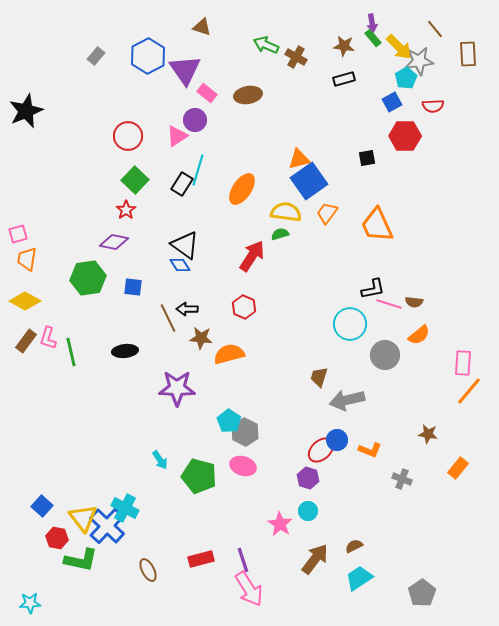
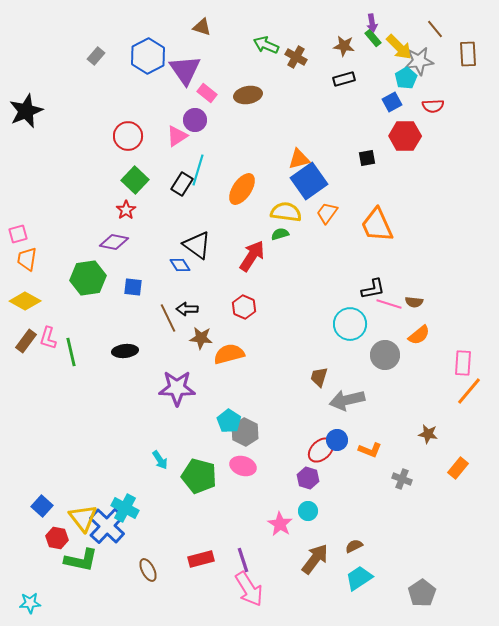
black triangle at (185, 245): moved 12 px right
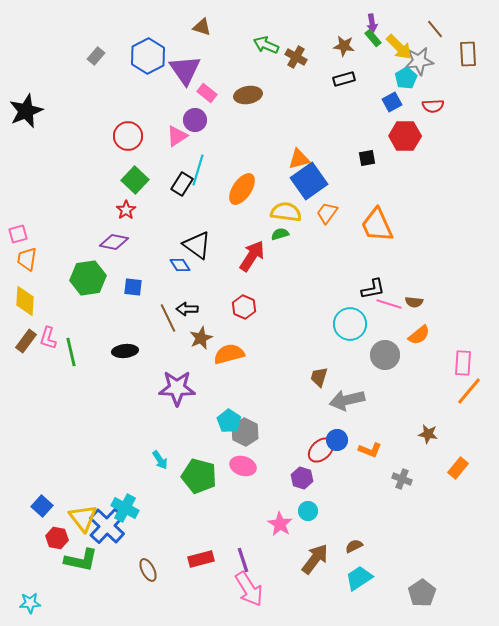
yellow diamond at (25, 301): rotated 64 degrees clockwise
brown star at (201, 338): rotated 30 degrees counterclockwise
purple hexagon at (308, 478): moved 6 px left
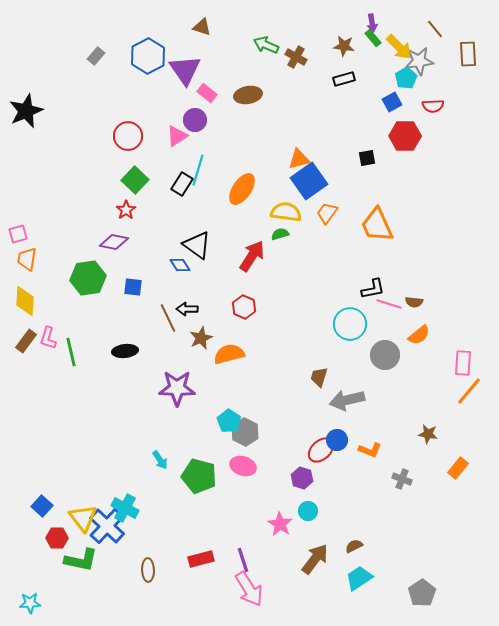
red hexagon at (57, 538): rotated 10 degrees counterclockwise
brown ellipse at (148, 570): rotated 25 degrees clockwise
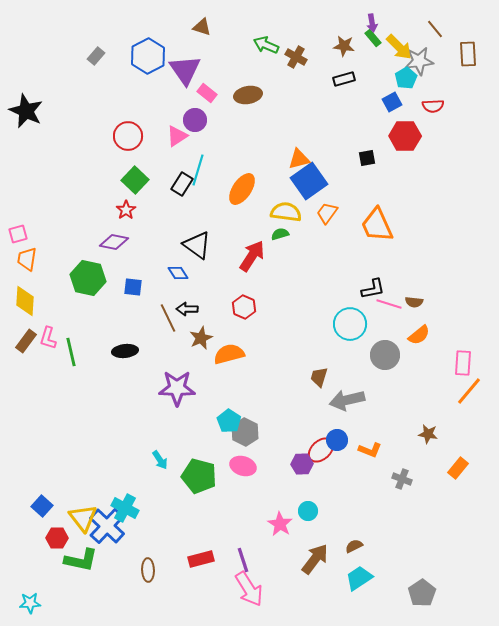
black star at (26, 111): rotated 24 degrees counterclockwise
blue diamond at (180, 265): moved 2 px left, 8 px down
green hexagon at (88, 278): rotated 20 degrees clockwise
purple hexagon at (302, 478): moved 14 px up; rotated 20 degrees counterclockwise
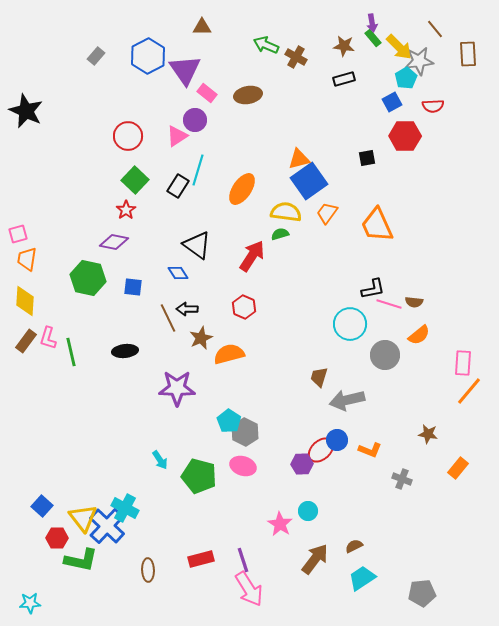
brown triangle at (202, 27): rotated 18 degrees counterclockwise
black rectangle at (182, 184): moved 4 px left, 2 px down
cyan trapezoid at (359, 578): moved 3 px right
gray pentagon at (422, 593): rotated 28 degrees clockwise
